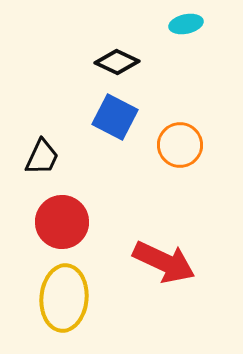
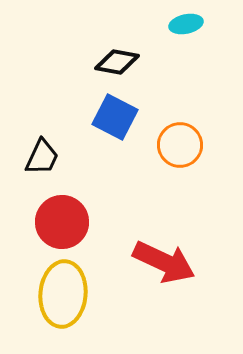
black diamond: rotated 15 degrees counterclockwise
yellow ellipse: moved 1 px left, 4 px up
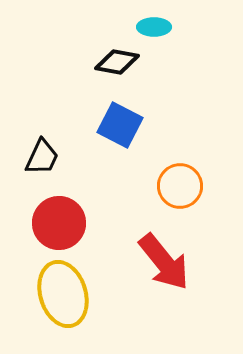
cyan ellipse: moved 32 px left, 3 px down; rotated 12 degrees clockwise
blue square: moved 5 px right, 8 px down
orange circle: moved 41 px down
red circle: moved 3 px left, 1 px down
red arrow: rotated 26 degrees clockwise
yellow ellipse: rotated 22 degrees counterclockwise
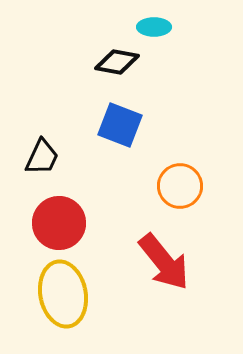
blue square: rotated 6 degrees counterclockwise
yellow ellipse: rotated 6 degrees clockwise
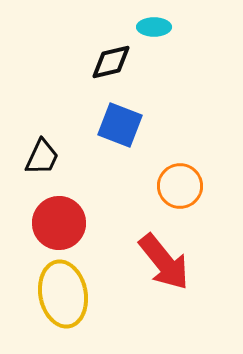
black diamond: moved 6 px left; rotated 24 degrees counterclockwise
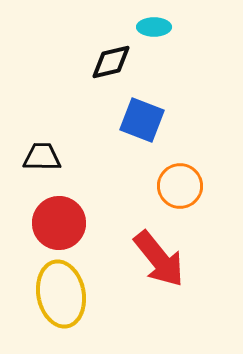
blue square: moved 22 px right, 5 px up
black trapezoid: rotated 114 degrees counterclockwise
red arrow: moved 5 px left, 3 px up
yellow ellipse: moved 2 px left
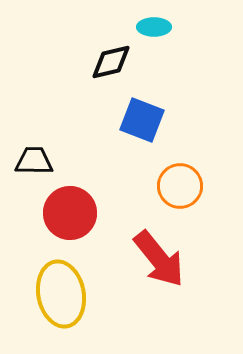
black trapezoid: moved 8 px left, 4 px down
red circle: moved 11 px right, 10 px up
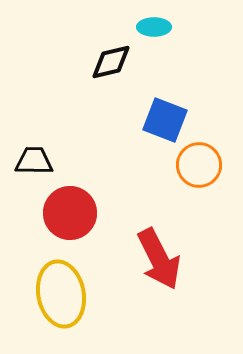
blue square: moved 23 px right
orange circle: moved 19 px right, 21 px up
red arrow: rotated 12 degrees clockwise
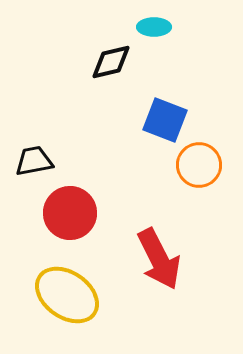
black trapezoid: rotated 12 degrees counterclockwise
yellow ellipse: moved 6 px right, 1 px down; rotated 44 degrees counterclockwise
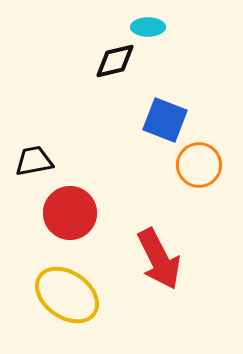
cyan ellipse: moved 6 px left
black diamond: moved 4 px right, 1 px up
